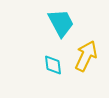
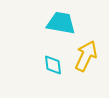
cyan trapezoid: rotated 52 degrees counterclockwise
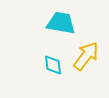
yellow arrow: rotated 12 degrees clockwise
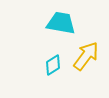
cyan diamond: rotated 65 degrees clockwise
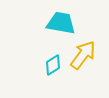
yellow arrow: moved 3 px left, 1 px up
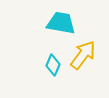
cyan diamond: rotated 35 degrees counterclockwise
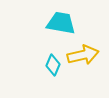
yellow arrow: rotated 40 degrees clockwise
